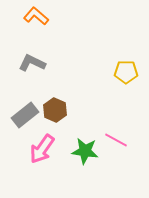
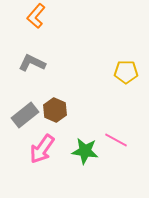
orange L-shape: rotated 90 degrees counterclockwise
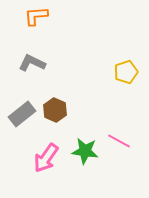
orange L-shape: rotated 45 degrees clockwise
yellow pentagon: rotated 20 degrees counterclockwise
gray rectangle: moved 3 px left, 1 px up
pink line: moved 3 px right, 1 px down
pink arrow: moved 4 px right, 9 px down
